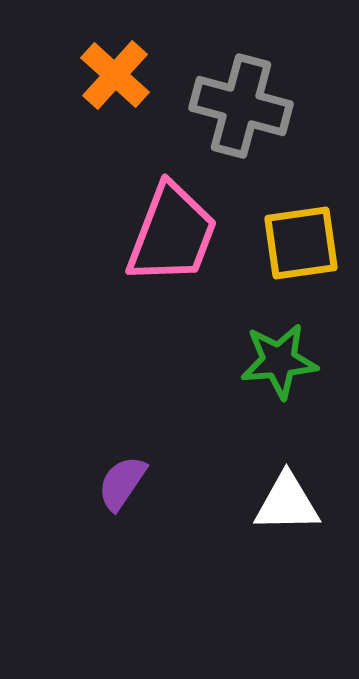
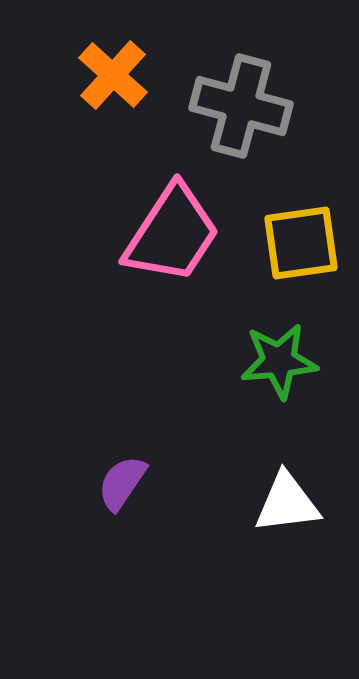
orange cross: moved 2 px left
pink trapezoid: rotated 12 degrees clockwise
white triangle: rotated 6 degrees counterclockwise
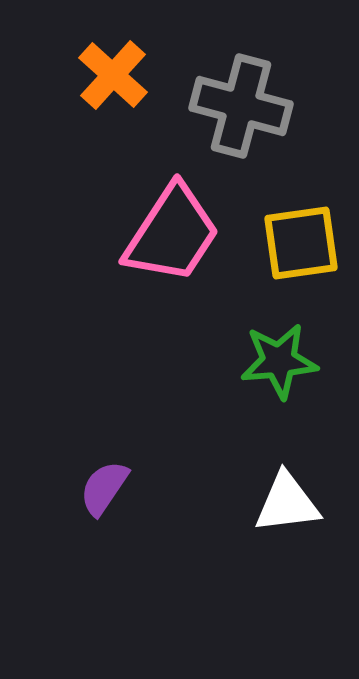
purple semicircle: moved 18 px left, 5 px down
